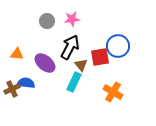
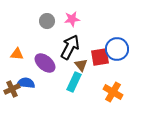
blue circle: moved 1 px left, 3 px down
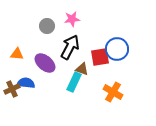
gray circle: moved 5 px down
brown triangle: moved 1 px right, 4 px down; rotated 32 degrees counterclockwise
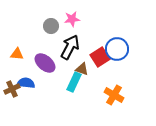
gray circle: moved 4 px right
red square: rotated 24 degrees counterclockwise
orange cross: moved 1 px right, 3 px down
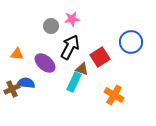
blue circle: moved 14 px right, 7 px up
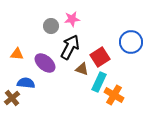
cyan rectangle: moved 25 px right
brown cross: moved 9 px down; rotated 14 degrees counterclockwise
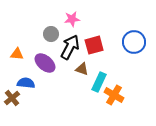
gray circle: moved 8 px down
blue circle: moved 3 px right
red square: moved 6 px left, 12 px up; rotated 18 degrees clockwise
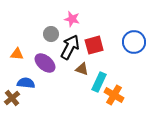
pink star: rotated 21 degrees clockwise
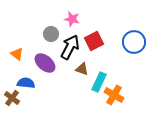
red square: moved 4 px up; rotated 12 degrees counterclockwise
orange triangle: rotated 32 degrees clockwise
brown cross: rotated 14 degrees counterclockwise
